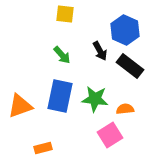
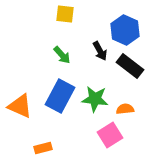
blue rectangle: rotated 16 degrees clockwise
orange triangle: rotated 44 degrees clockwise
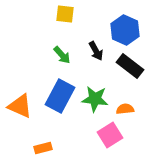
black arrow: moved 4 px left
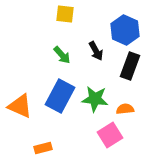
black rectangle: rotated 72 degrees clockwise
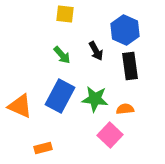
black rectangle: rotated 28 degrees counterclockwise
pink square: rotated 15 degrees counterclockwise
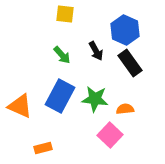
black rectangle: moved 3 px up; rotated 28 degrees counterclockwise
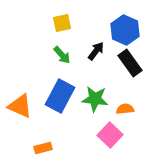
yellow square: moved 3 px left, 9 px down; rotated 18 degrees counterclockwise
black arrow: rotated 114 degrees counterclockwise
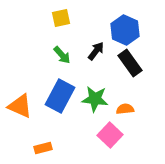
yellow square: moved 1 px left, 5 px up
